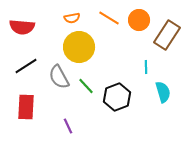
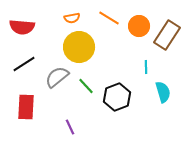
orange circle: moved 6 px down
black line: moved 2 px left, 2 px up
gray semicircle: moved 2 px left; rotated 80 degrees clockwise
purple line: moved 2 px right, 1 px down
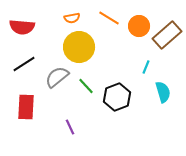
brown rectangle: rotated 16 degrees clockwise
cyan line: rotated 24 degrees clockwise
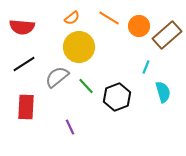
orange semicircle: rotated 28 degrees counterclockwise
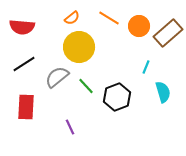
brown rectangle: moved 1 px right, 2 px up
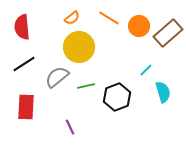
red semicircle: rotated 80 degrees clockwise
cyan line: moved 3 px down; rotated 24 degrees clockwise
green line: rotated 60 degrees counterclockwise
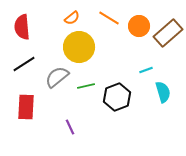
cyan line: rotated 24 degrees clockwise
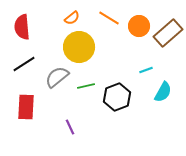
cyan semicircle: rotated 45 degrees clockwise
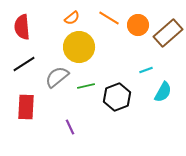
orange circle: moved 1 px left, 1 px up
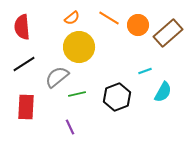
cyan line: moved 1 px left, 1 px down
green line: moved 9 px left, 8 px down
